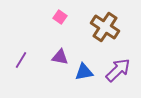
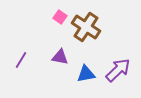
brown cross: moved 19 px left
blue triangle: moved 2 px right, 2 px down
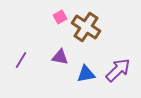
pink square: rotated 24 degrees clockwise
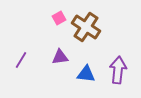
pink square: moved 1 px left, 1 px down
purple triangle: rotated 18 degrees counterclockwise
purple arrow: rotated 40 degrees counterclockwise
blue triangle: rotated 18 degrees clockwise
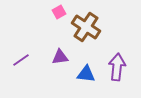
pink square: moved 6 px up
purple line: rotated 24 degrees clockwise
purple arrow: moved 1 px left, 3 px up
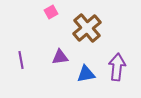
pink square: moved 8 px left
brown cross: moved 1 px right, 1 px down; rotated 16 degrees clockwise
purple line: rotated 66 degrees counterclockwise
blue triangle: rotated 18 degrees counterclockwise
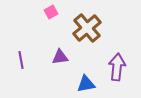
blue triangle: moved 10 px down
